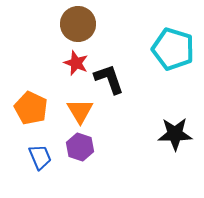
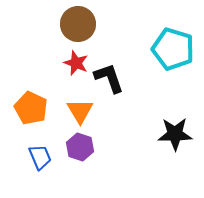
black L-shape: moved 1 px up
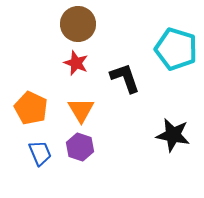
cyan pentagon: moved 3 px right
black L-shape: moved 16 px right
orange triangle: moved 1 px right, 1 px up
black star: moved 2 px left, 1 px down; rotated 12 degrees clockwise
blue trapezoid: moved 4 px up
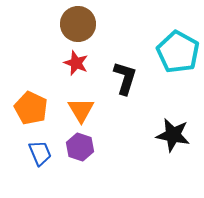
cyan pentagon: moved 2 px right, 3 px down; rotated 12 degrees clockwise
black L-shape: rotated 36 degrees clockwise
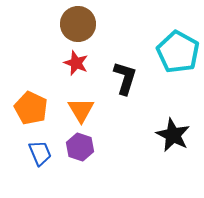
black star: rotated 16 degrees clockwise
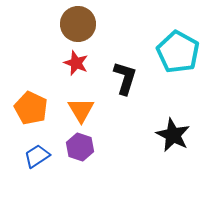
blue trapezoid: moved 3 px left, 3 px down; rotated 100 degrees counterclockwise
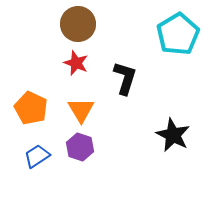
cyan pentagon: moved 18 px up; rotated 12 degrees clockwise
